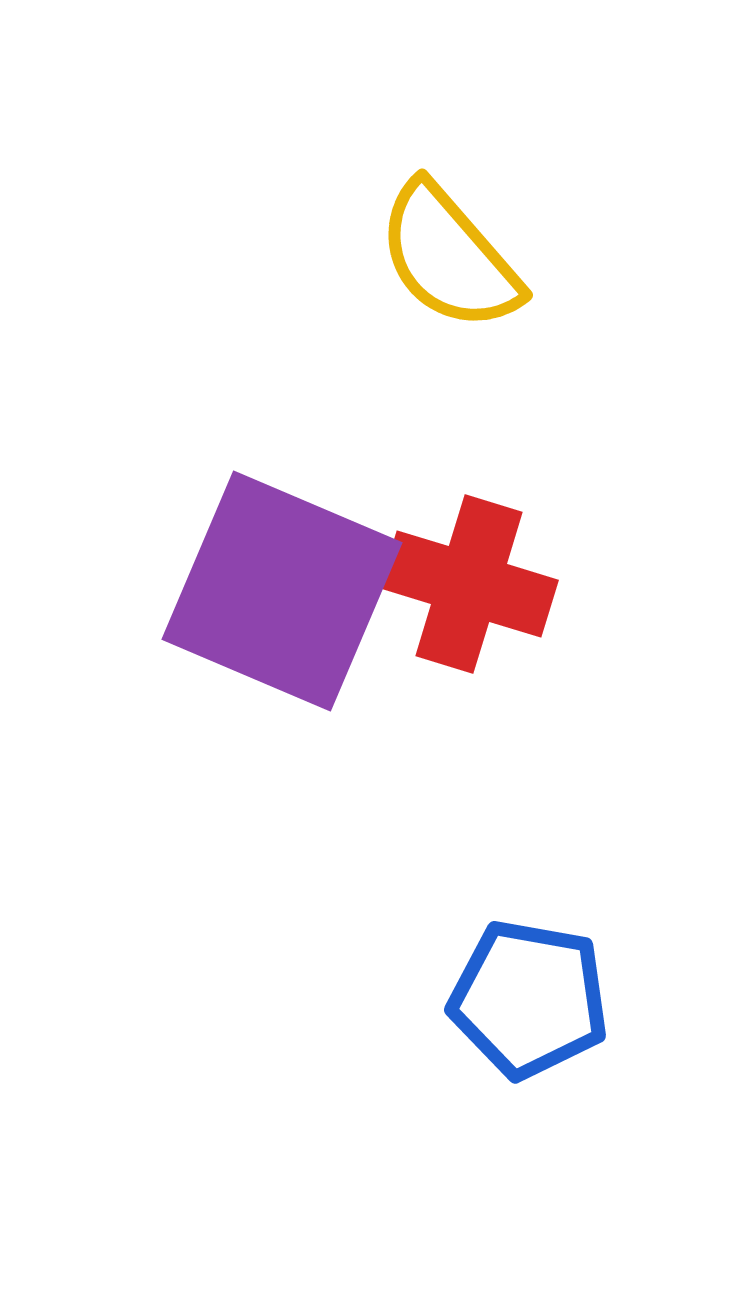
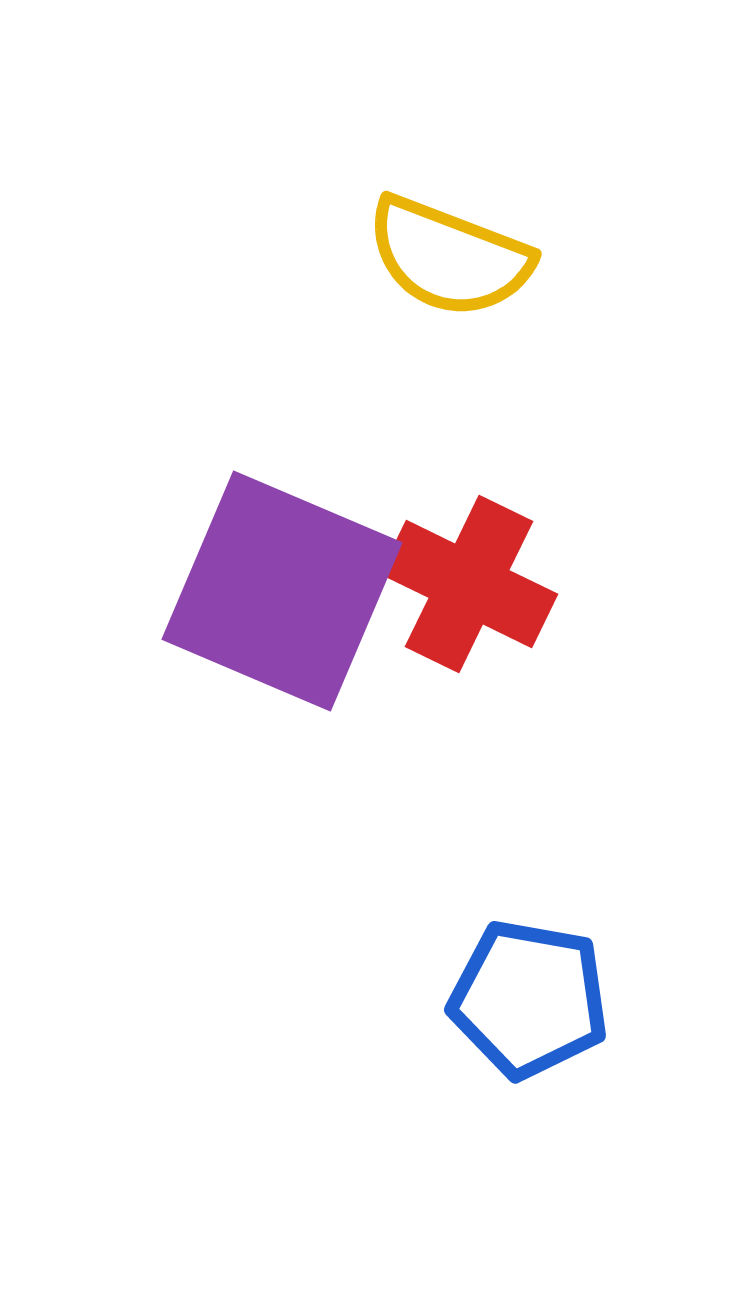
yellow semicircle: rotated 28 degrees counterclockwise
red cross: rotated 9 degrees clockwise
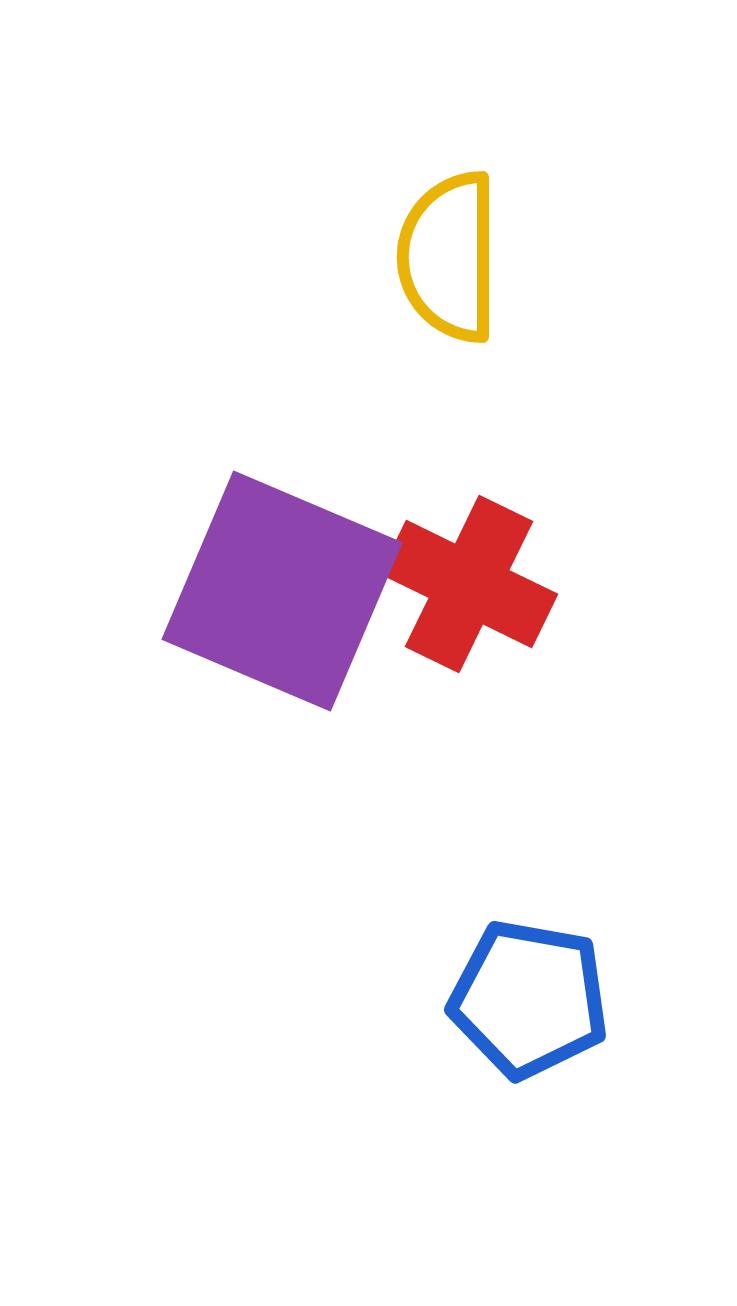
yellow semicircle: rotated 69 degrees clockwise
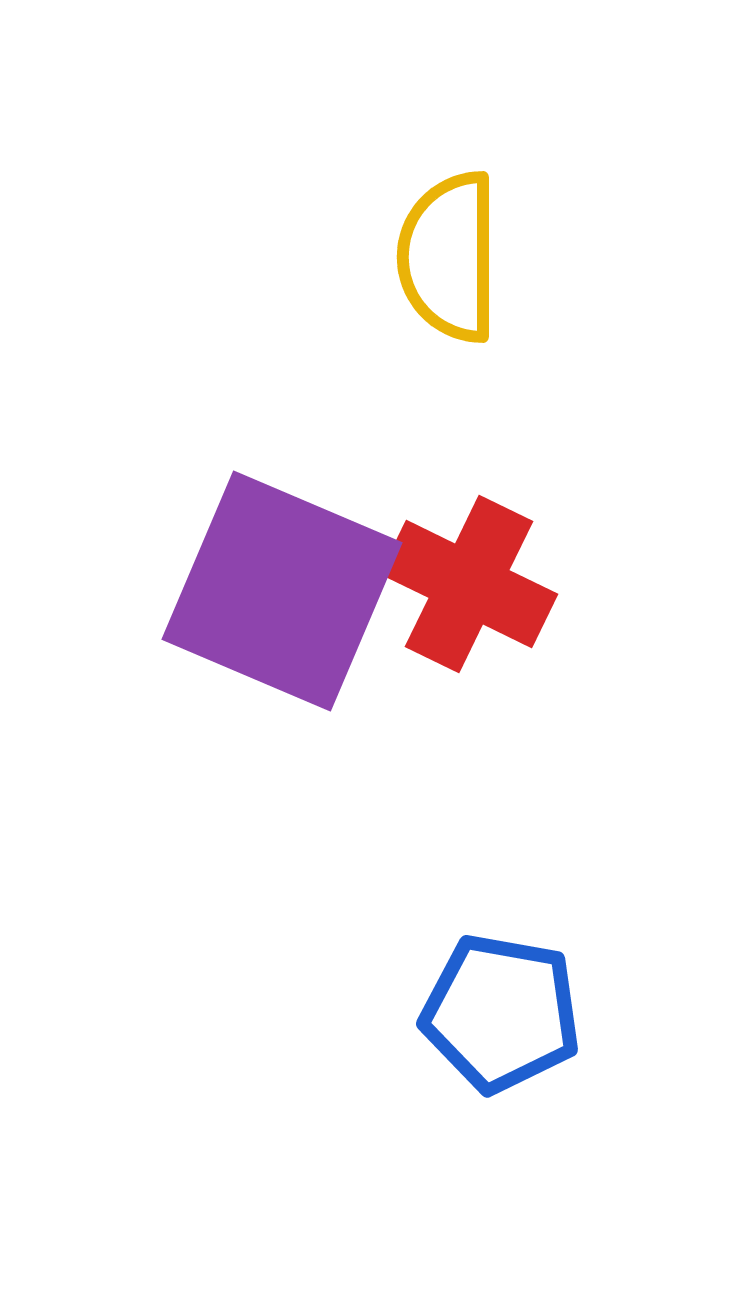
blue pentagon: moved 28 px left, 14 px down
